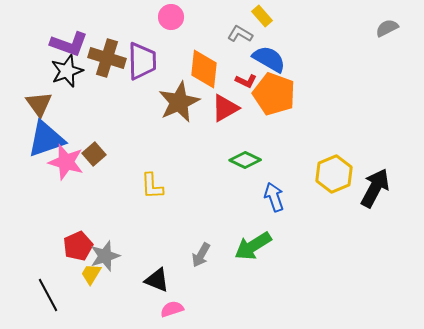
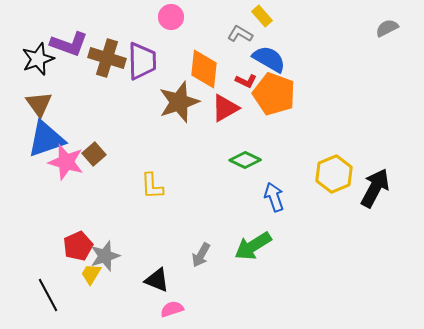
black star: moved 29 px left, 12 px up
brown star: rotated 6 degrees clockwise
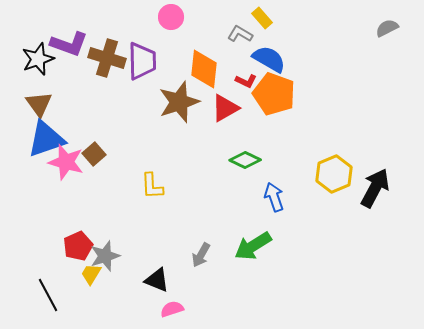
yellow rectangle: moved 2 px down
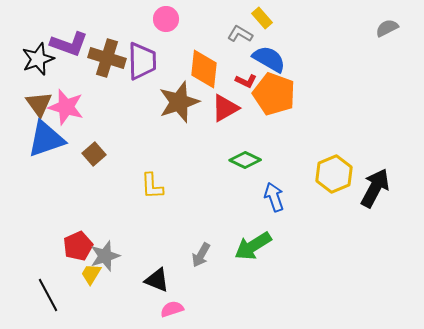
pink circle: moved 5 px left, 2 px down
pink star: moved 55 px up
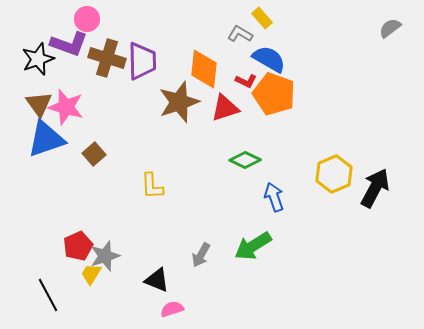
pink circle: moved 79 px left
gray semicircle: moved 3 px right; rotated 10 degrees counterclockwise
red triangle: rotated 12 degrees clockwise
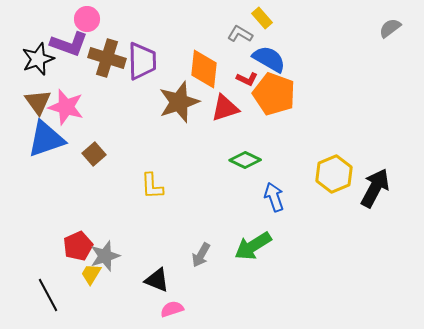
red L-shape: moved 1 px right, 2 px up
brown triangle: moved 1 px left, 2 px up
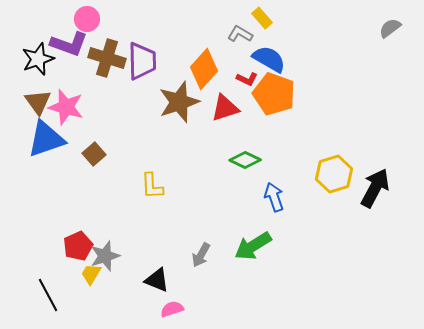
orange diamond: rotated 36 degrees clockwise
yellow hexagon: rotated 6 degrees clockwise
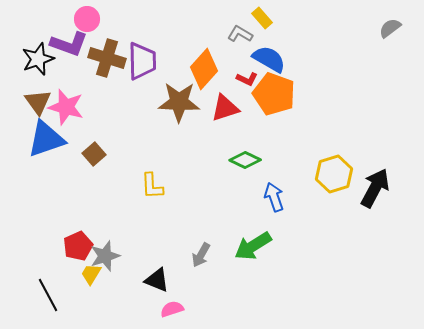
brown star: rotated 21 degrees clockwise
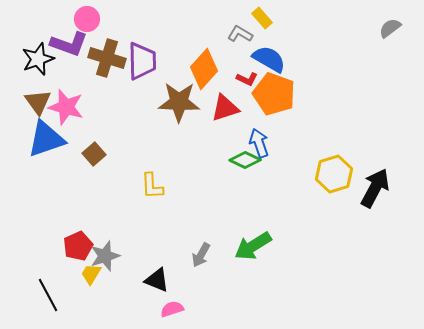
blue arrow: moved 15 px left, 54 px up
